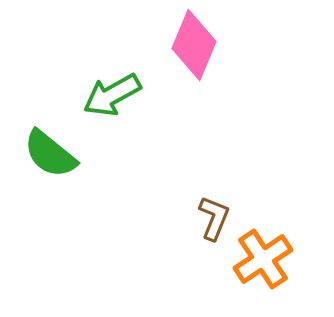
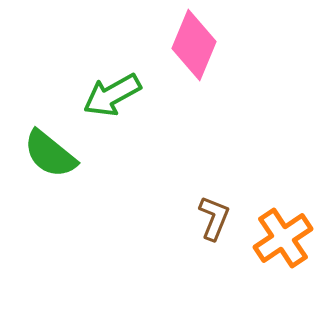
orange cross: moved 20 px right, 21 px up
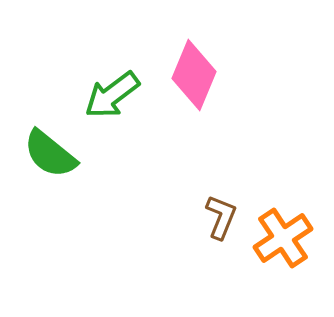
pink diamond: moved 30 px down
green arrow: rotated 8 degrees counterclockwise
brown L-shape: moved 7 px right, 1 px up
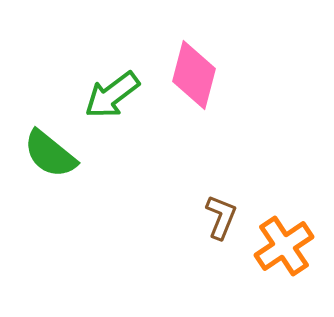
pink diamond: rotated 8 degrees counterclockwise
orange cross: moved 1 px right, 8 px down
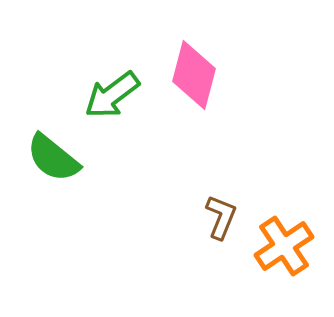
green semicircle: moved 3 px right, 4 px down
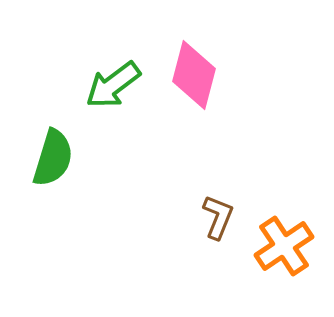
green arrow: moved 1 px right, 10 px up
green semicircle: rotated 112 degrees counterclockwise
brown L-shape: moved 3 px left
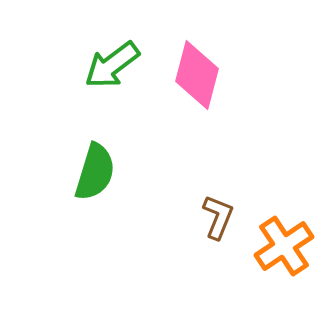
pink diamond: moved 3 px right
green arrow: moved 1 px left, 20 px up
green semicircle: moved 42 px right, 14 px down
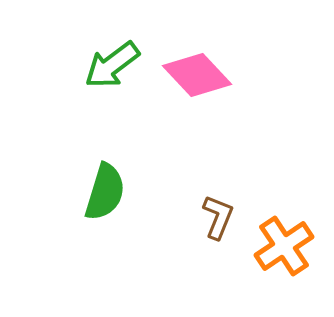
pink diamond: rotated 58 degrees counterclockwise
green semicircle: moved 10 px right, 20 px down
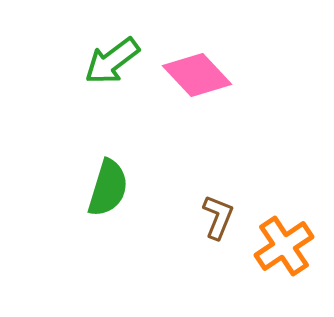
green arrow: moved 4 px up
green semicircle: moved 3 px right, 4 px up
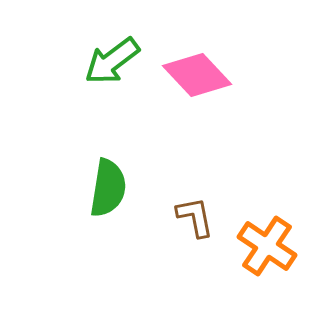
green semicircle: rotated 8 degrees counterclockwise
brown L-shape: moved 23 px left; rotated 33 degrees counterclockwise
orange cross: moved 17 px left; rotated 22 degrees counterclockwise
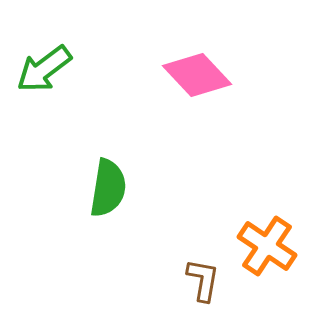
green arrow: moved 68 px left, 8 px down
brown L-shape: moved 8 px right, 63 px down; rotated 21 degrees clockwise
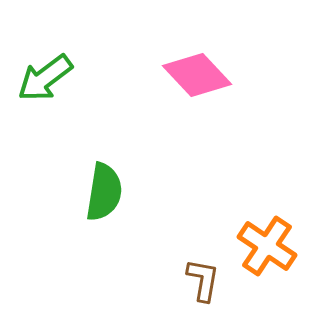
green arrow: moved 1 px right, 9 px down
green semicircle: moved 4 px left, 4 px down
